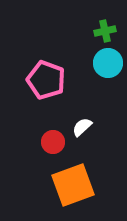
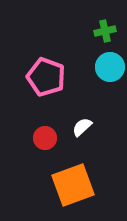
cyan circle: moved 2 px right, 4 px down
pink pentagon: moved 3 px up
red circle: moved 8 px left, 4 px up
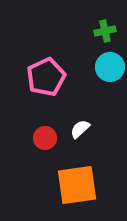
pink pentagon: rotated 27 degrees clockwise
white semicircle: moved 2 px left, 2 px down
orange square: moved 4 px right; rotated 12 degrees clockwise
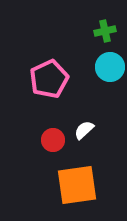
pink pentagon: moved 3 px right, 2 px down
white semicircle: moved 4 px right, 1 px down
red circle: moved 8 px right, 2 px down
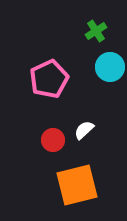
green cross: moved 9 px left; rotated 20 degrees counterclockwise
orange square: rotated 6 degrees counterclockwise
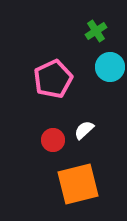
pink pentagon: moved 4 px right
orange square: moved 1 px right, 1 px up
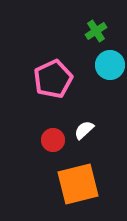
cyan circle: moved 2 px up
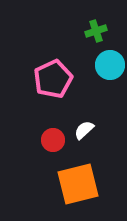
green cross: rotated 15 degrees clockwise
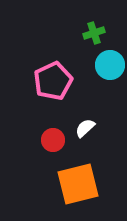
green cross: moved 2 px left, 2 px down
pink pentagon: moved 2 px down
white semicircle: moved 1 px right, 2 px up
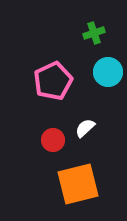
cyan circle: moved 2 px left, 7 px down
